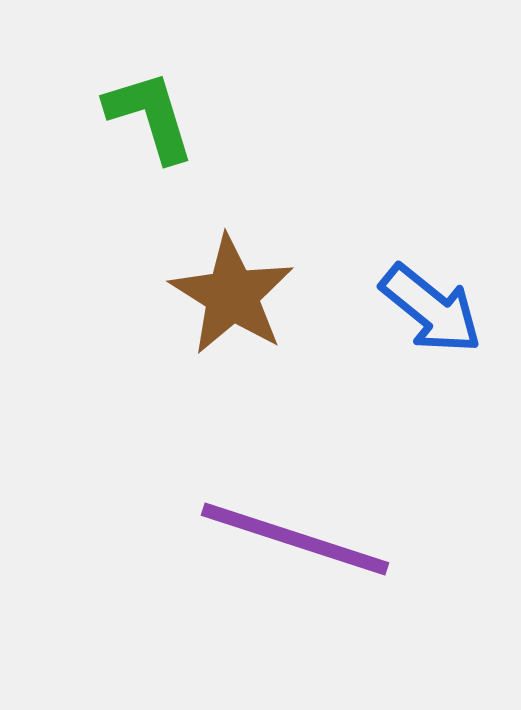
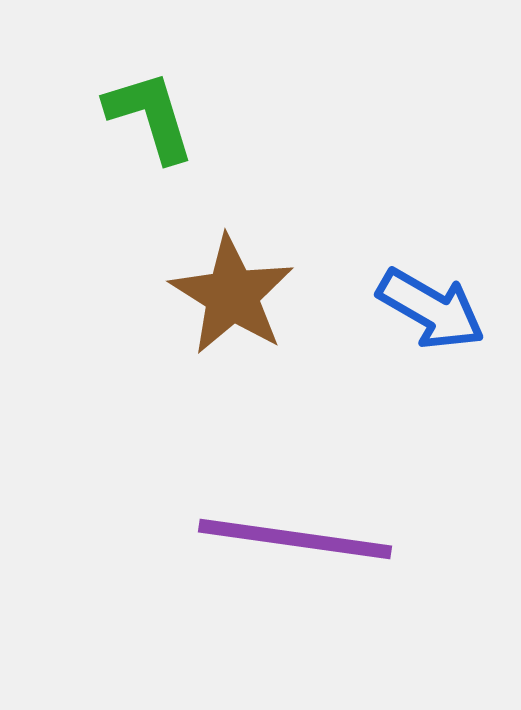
blue arrow: rotated 9 degrees counterclockwise
purple line: rotated 10 degrees counterclockwise
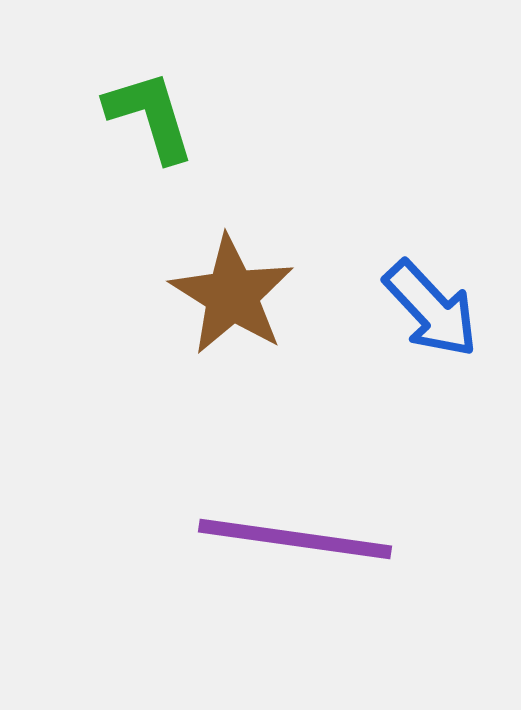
blue arrow: rotated 17 degrees clockwise
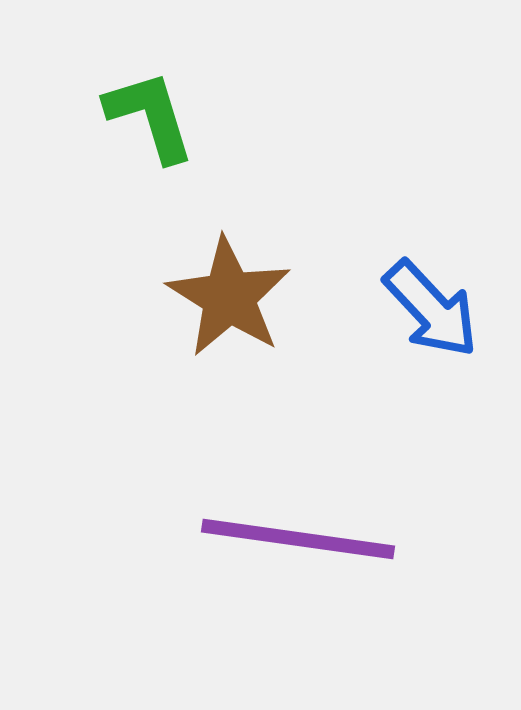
brown star: moved 3 px left, 2 px down
purple line: moved 3 px right
